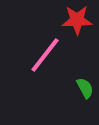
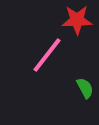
pink line: moved 2 px right
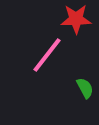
red star: moved 1 px left, 1 px up
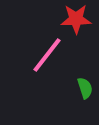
green semicircle: rotated 10 degrees clockwise
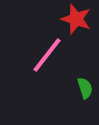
red star: rotated 20 degrees clockwise
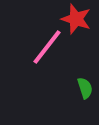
pink line: moved 8 px up
